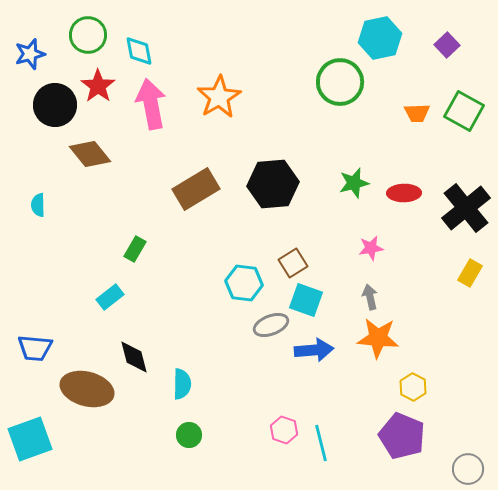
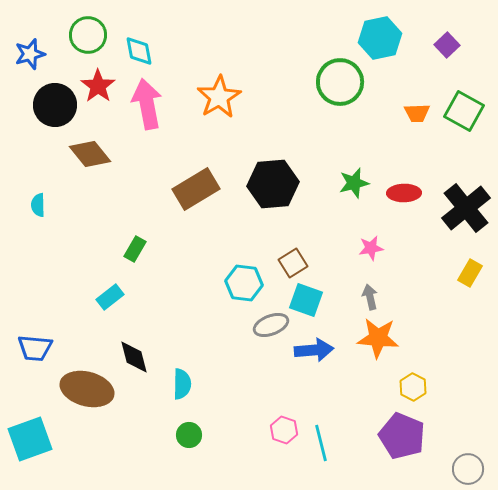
pink arrow at (151, 104): moved 4 px left
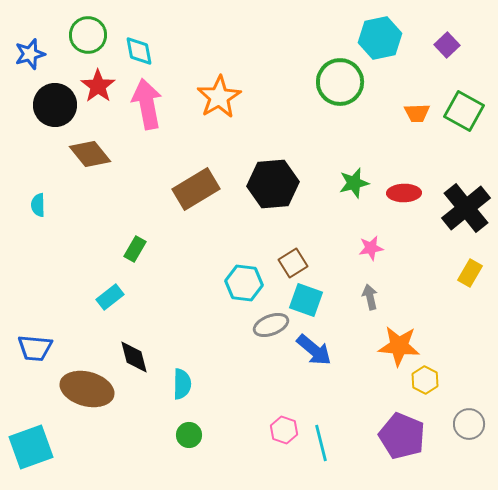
orange star at (378, 338): moved 21 px right, 8 px down
blue arrow at (314, 350): rotated 45 degrees clockwise
yellow hexagon at (413, 387): moved 12 px right, 7 px up
cyan square at (30, 439): moved 1 px right, 8 px down
gray circle at (468, 469): moved 1 px right, 45 px up
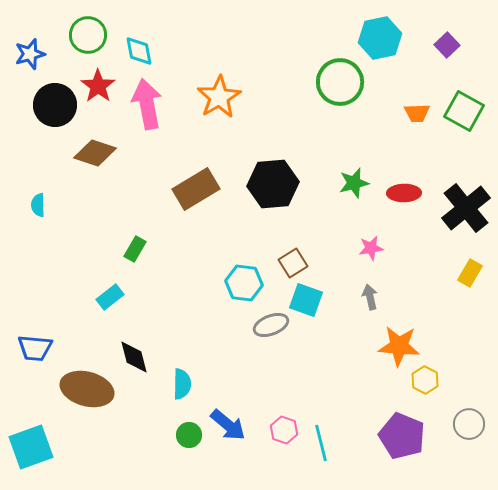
brown diamond at (90, 154): moved 5 px right, 1 px up; rotated 33 degrees counterclockwise
blue arrow at (314, 350): moved 86 px left, 75 px down
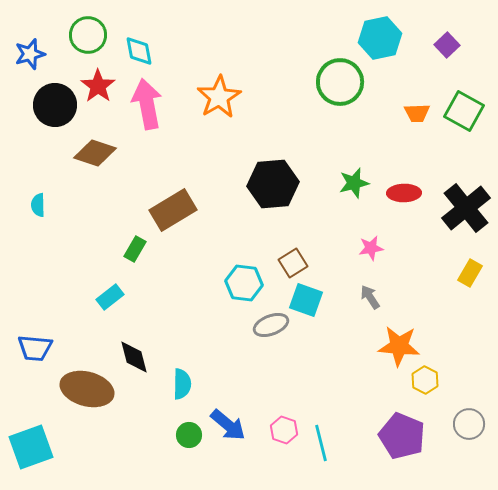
brown rectangle at (196, 189): moved 23 px left, 21 px down
gray arrow at (370, 297): rotated 20 degrees counterclockwise
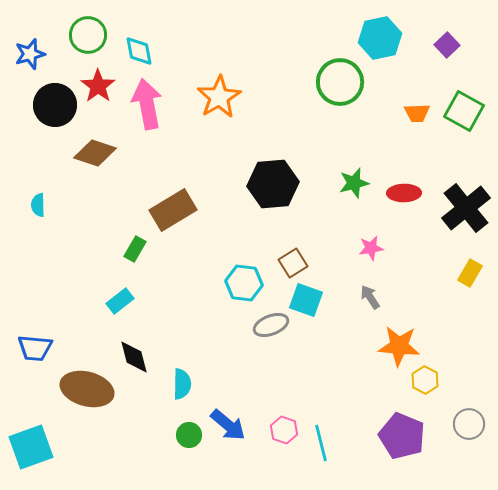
cyan rectangle at (110, 297): moved 10 px right, 4 px down
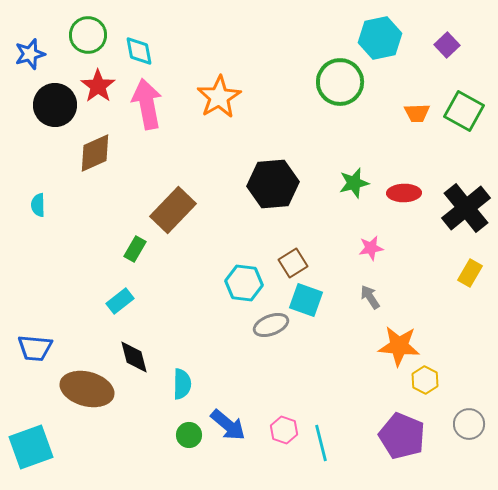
brown diamond at (95, 153): rotated 42 degrees counterclockwise
brown rectangle at (173, 210): rotated 15 degrees counterclockwise
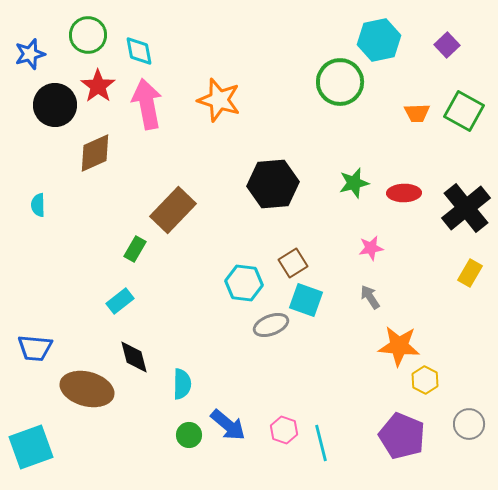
cyan hexagon at (380, 38): moved 1 px left, 2 px down
orange star at (219, 97): moved 3 px down; rotated 24 degrees counterclockwise
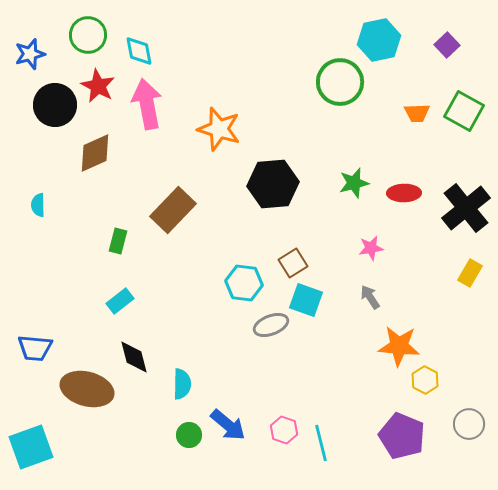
red star at (98, 86): rotated 8 degrees counterclockwise
orange star at (219, 100): moved 29 px down
green rectangle at (135, 249): moved 17 px left, 8 px up; rotated 15 degrees counterclockwise
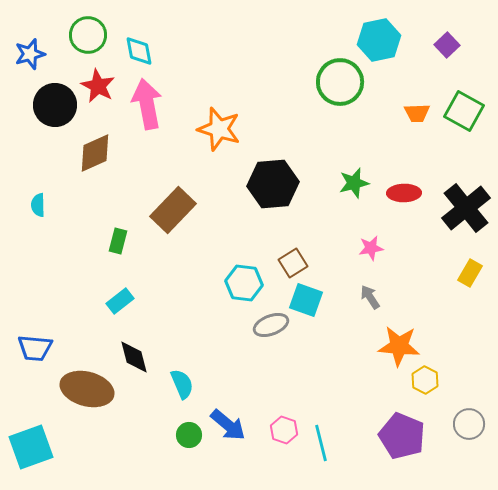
cyan semicircle at (182, 384): rotated 24 degrees counterclockwise
